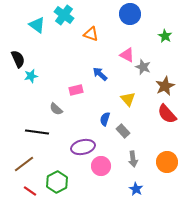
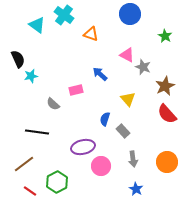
gray semicircle: moved 3 px left, 5 px up
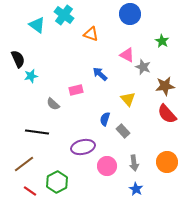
green star: moved 3 px left, 5 px down
brown star: rotated 18 degrees clockwise
gray arrow: moved 1 px right, 4 px down
pink circle: moved 6 px right
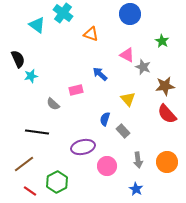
cyan cross: moved 1 px left, 2 px up
gray arrow: moved 4 px right, 3 px up
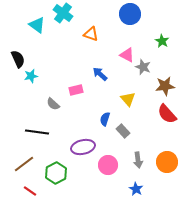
pink circle: moved 1 px right, 1 px up
green hexagon: moved 1 px left, 9 px up
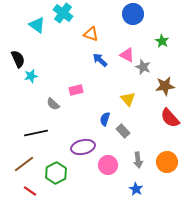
blue circle: moved 3 px right
blue arrow: moved 14 px up
red semicircle: moved 3 px right, 4 px down
black line: moved 1 px left, 1 px down; rotated 20 degrees counterclockwise
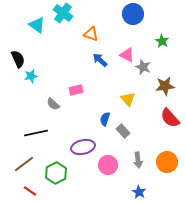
blue star: moved 3 px right, 3 px down
